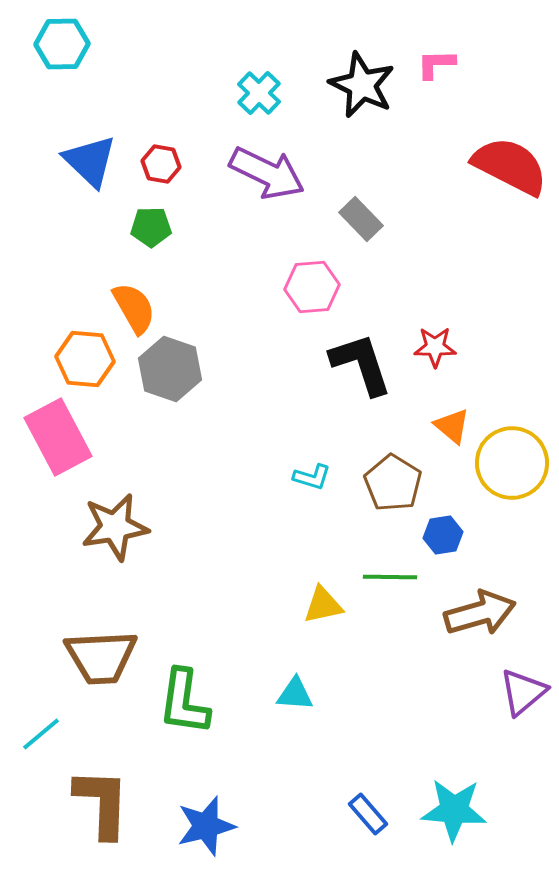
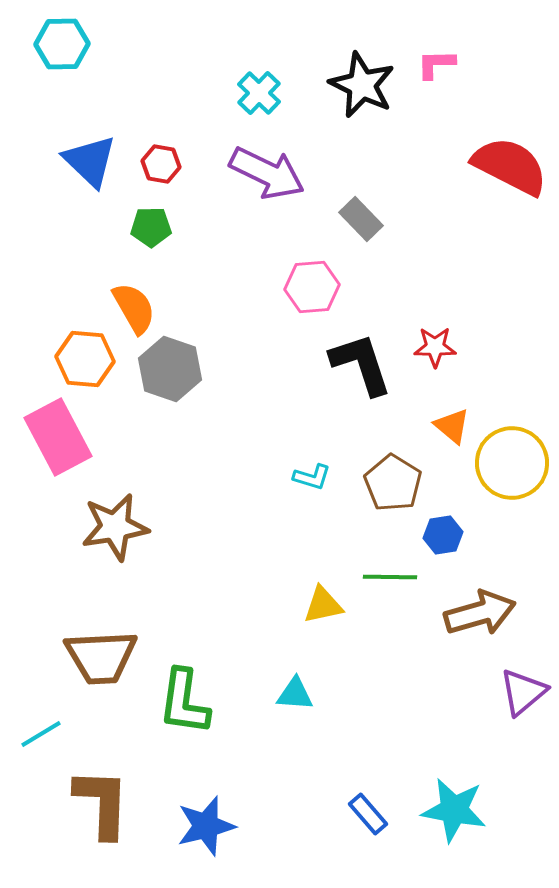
cyan line: rotated 9 degrees clockwise
cyan star: rotated 6 degrees clockwise
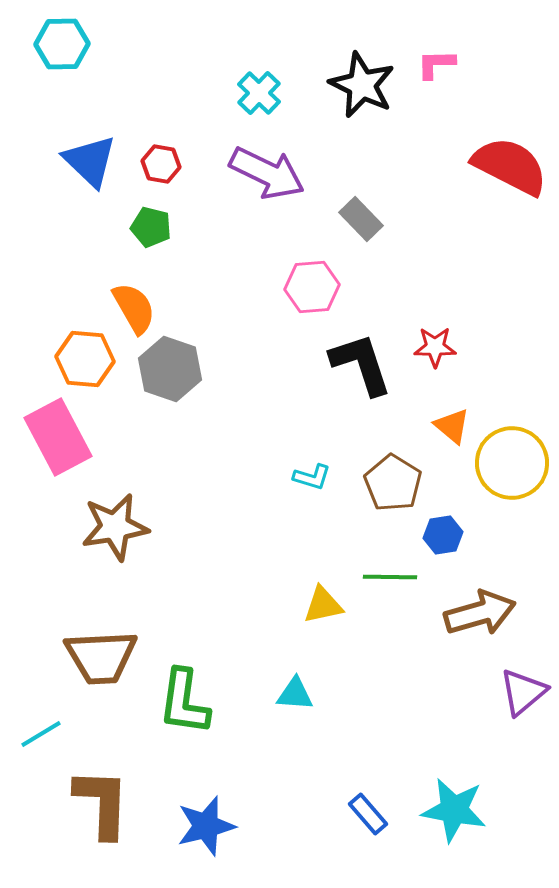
green pentagon: rotated 15 degrees clockwise
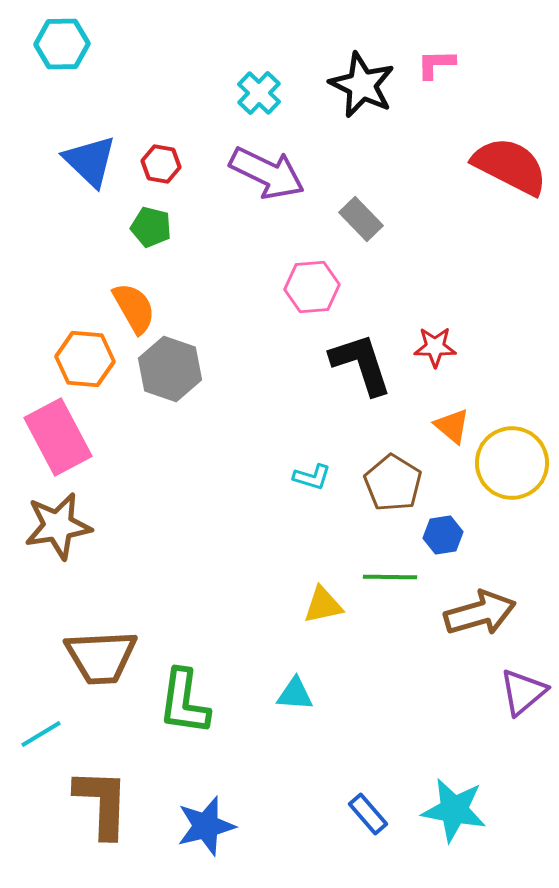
brown star: moved 57 px left, 1 px up
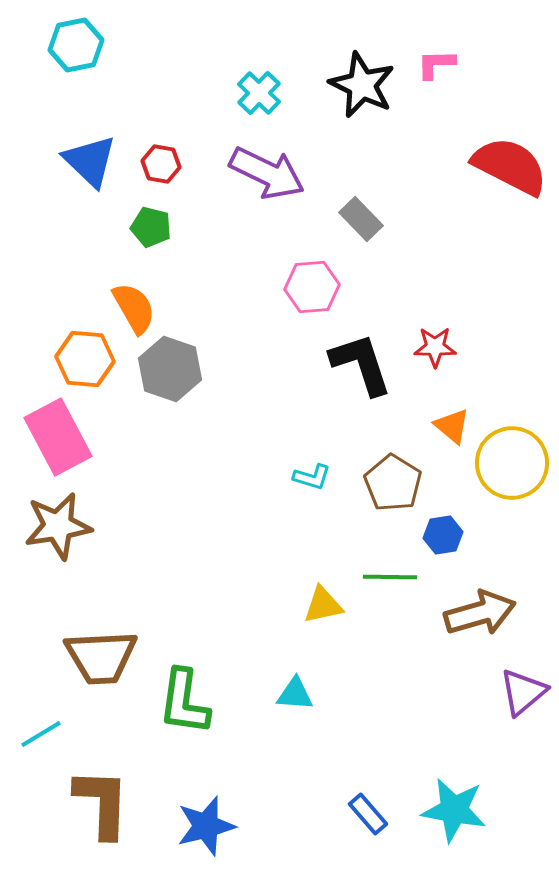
cyan hexagon: moved 14 px right, 1 px down; rotated 10 degrees counterclockwise
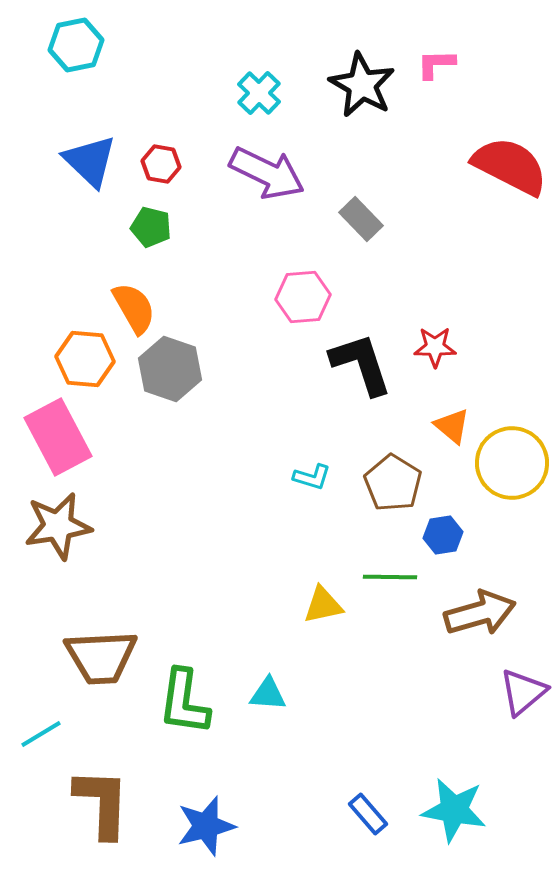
black star: rotated 4 degrees clockwise
pink hexagon: moved 9 px left, 10 px down
cyan triangle: moved 27 px left
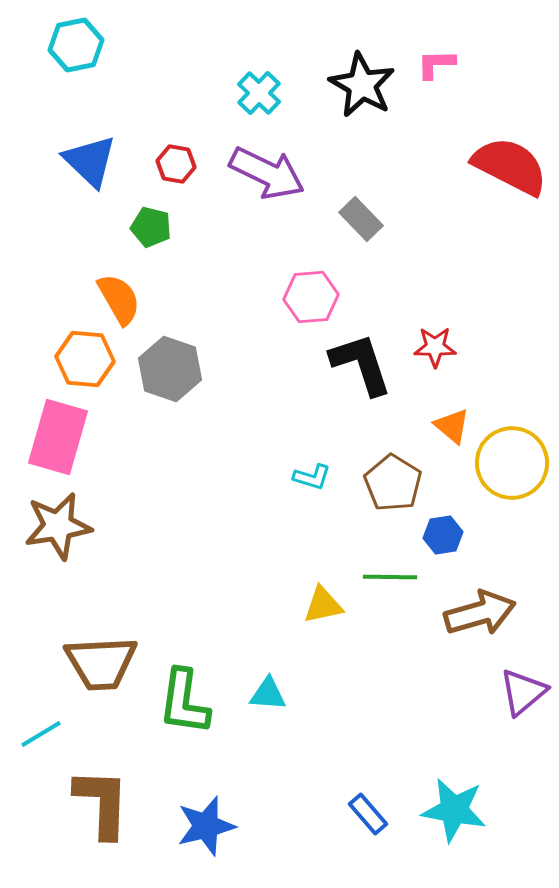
red hexagon: moved 15 px right
pink hexagon: moved 8 px right
orange semicircle: moved 15 px left, 9 px up
pink rectangle: rotated 44 degrees clockwise
brown trapezoid: moved 6 px down
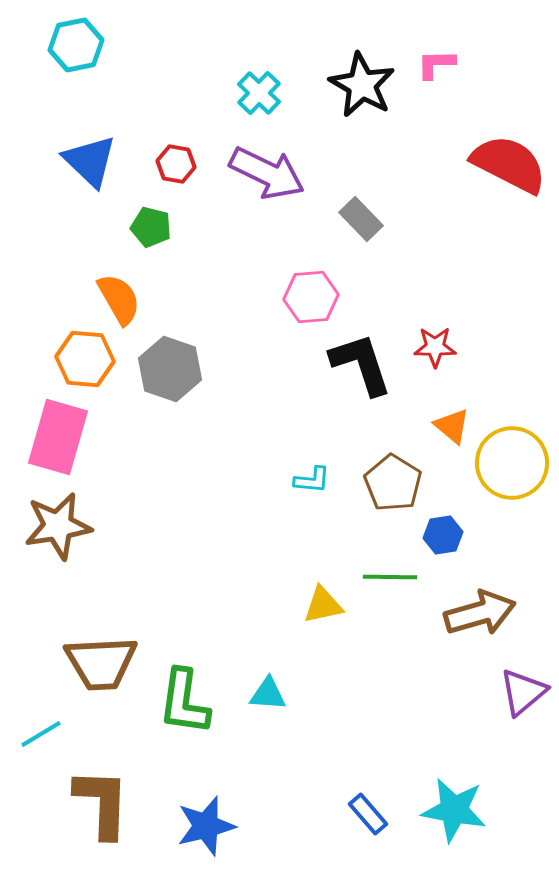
red semicircle: moved 1 px left, 2 px up
cyan L-shape: moved 3 px down; rotated 12 degrees counterclockwise
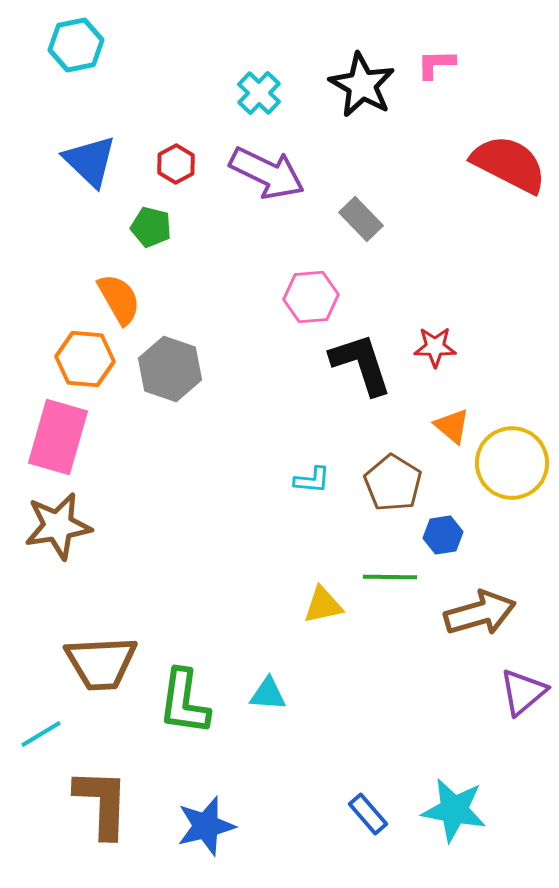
red hexagon: rotated 21 degrees clockwise
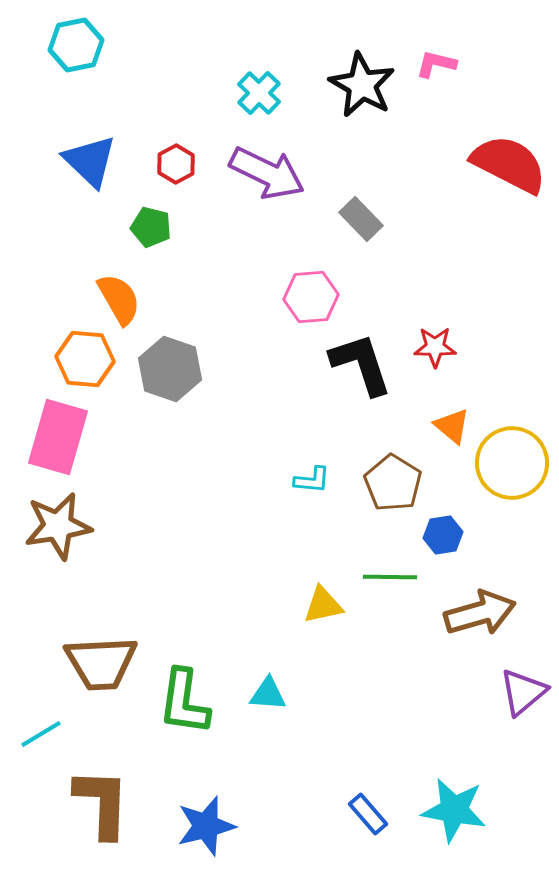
pink L-shape: rotated 15 degrees clockwise
